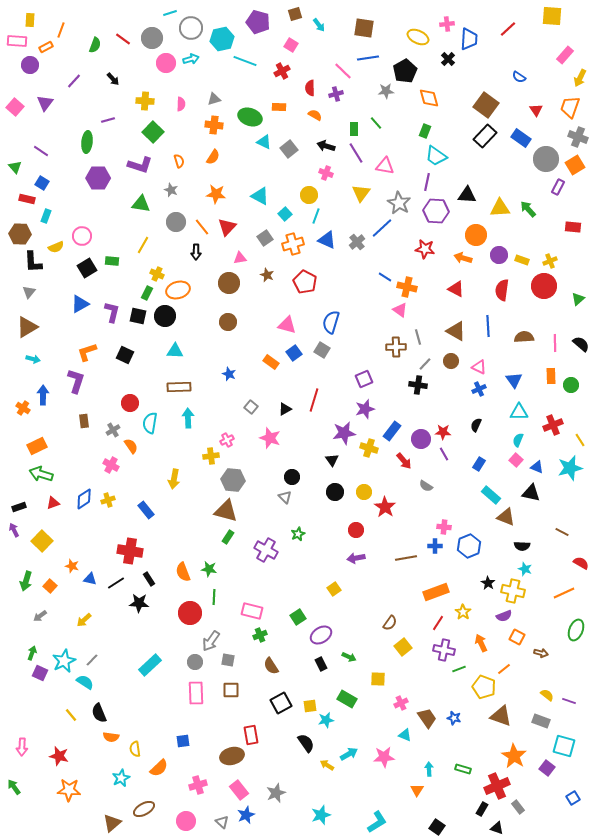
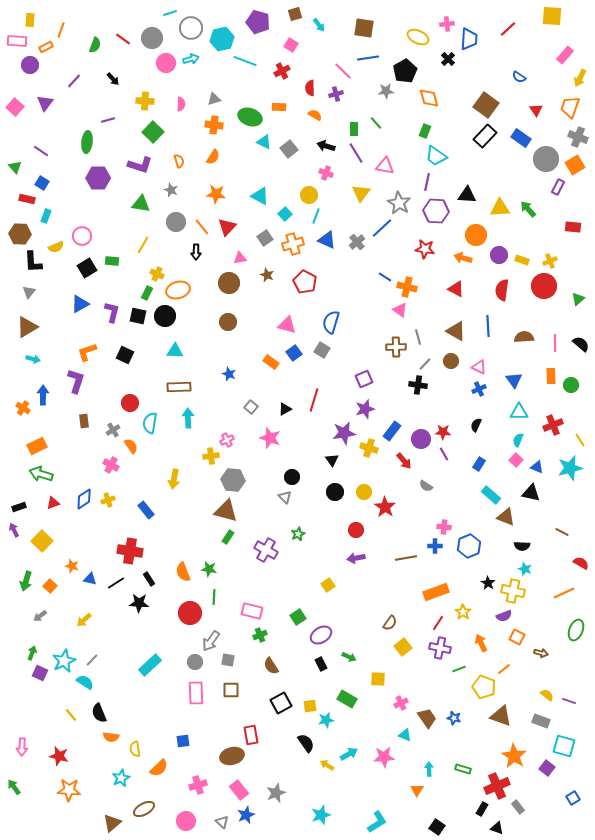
yellow square at (334, 589): moved 6 px left, 4 px up
purple cross at (444, 650): moved 4 px left, 2 px up
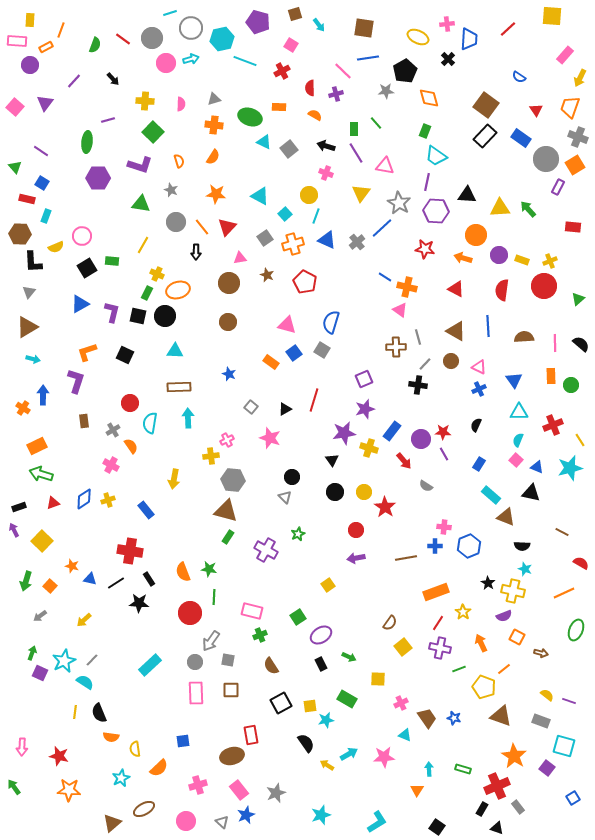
yellow line at (71, 715): moved 4 px right, 3 px up; rotated 48 degrees clockwise
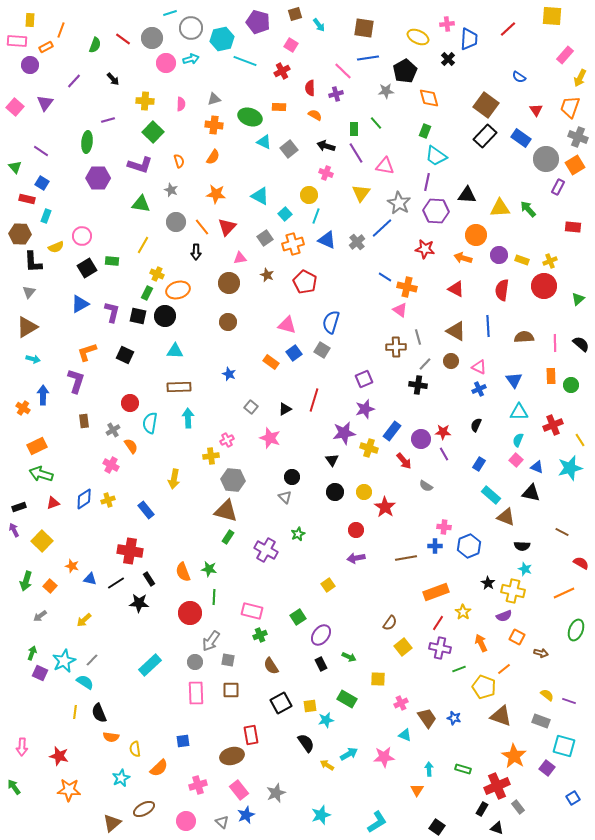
purple ellipse at (321, 635): rotated 20 degrees counterclockwise
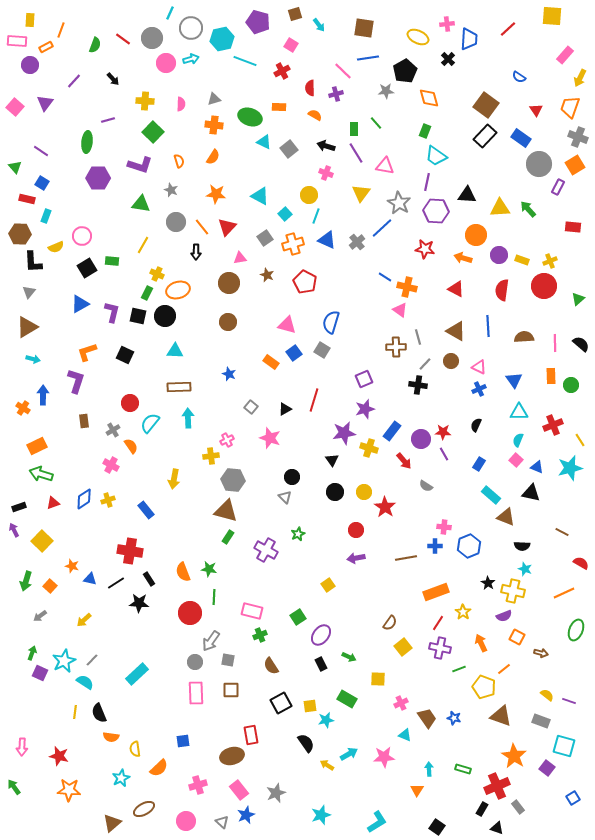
cyan line at (170, 13): rotated 48 degrees counterclockwise
gray circle at (546, 159): moved 7 px left, 5 px down
cyan semicircle at (150, 423): rotated 30 degrees clockwise
cyan rectangle at (150, 665): moved 13 px left, 9 px down
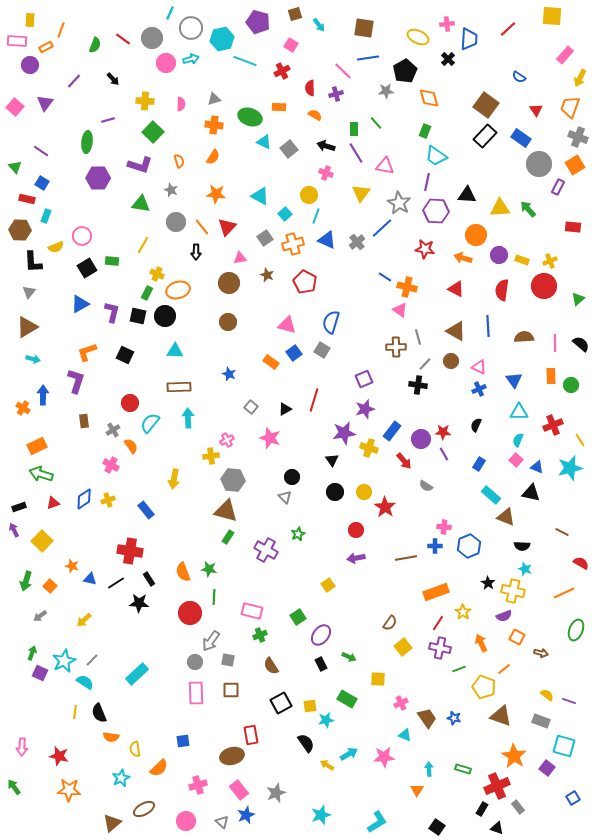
brown hexagon at (20, 234): moved 4 px up
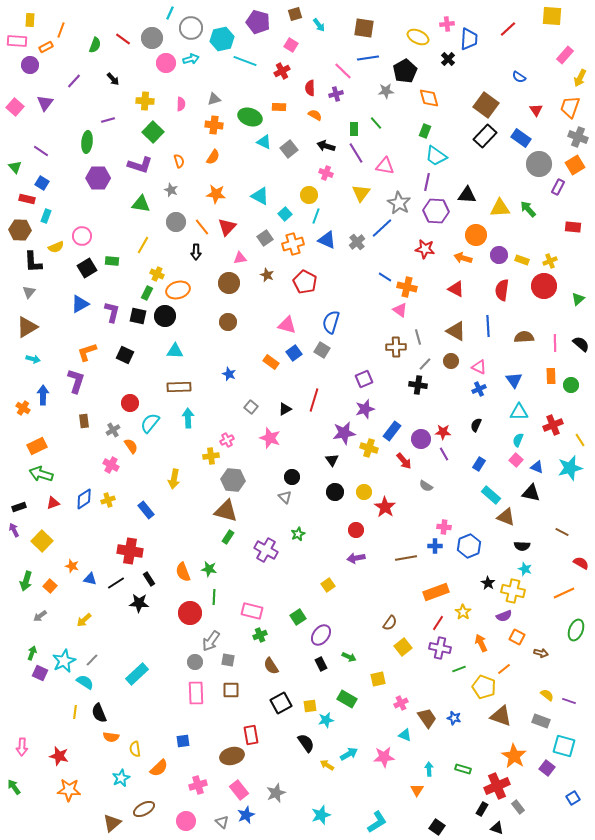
yellow square at (378, 679): rotated 14 degrees counterclockwise
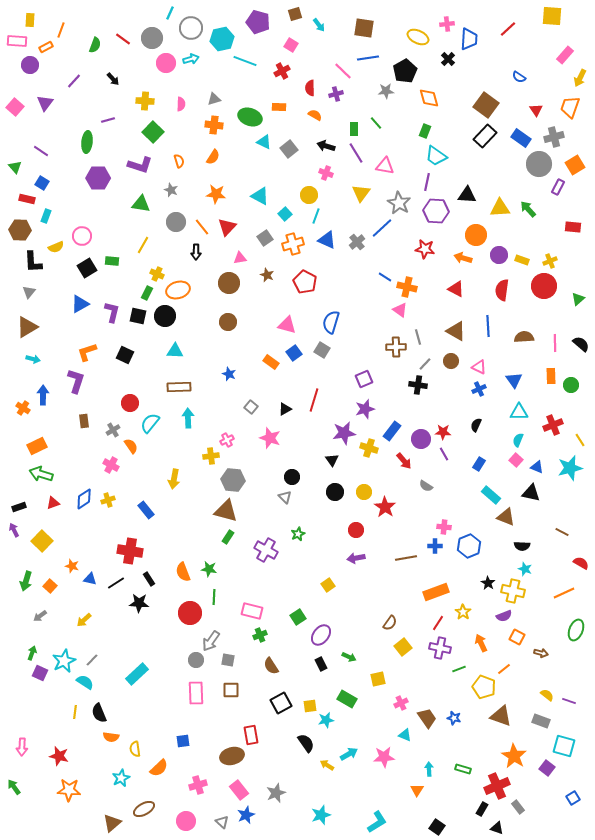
gray cross at (578, 137): moved 24 px left; rotated 36 degrees counterclockwise
gray circle at (195, 662): moved 1 px right, 2 px up
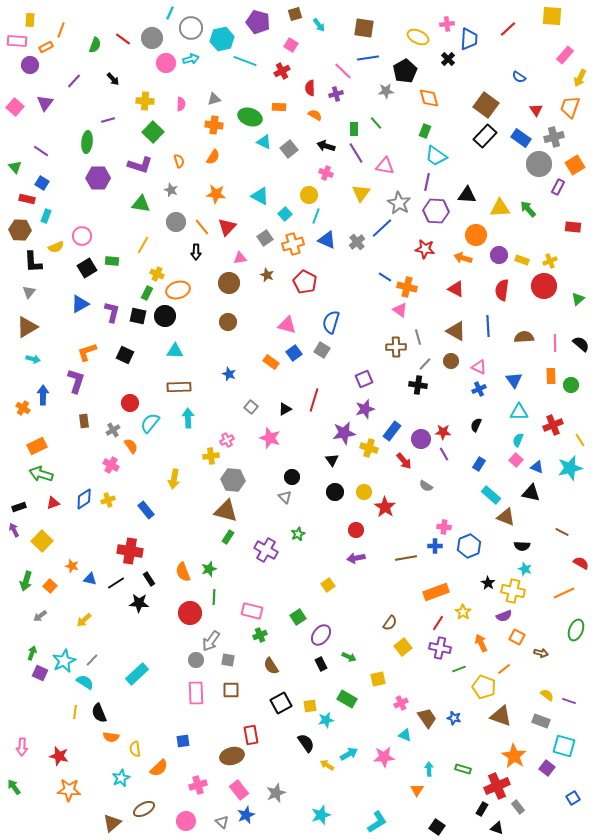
green star at (209, 569): rotated 28 degrees counterclockwise
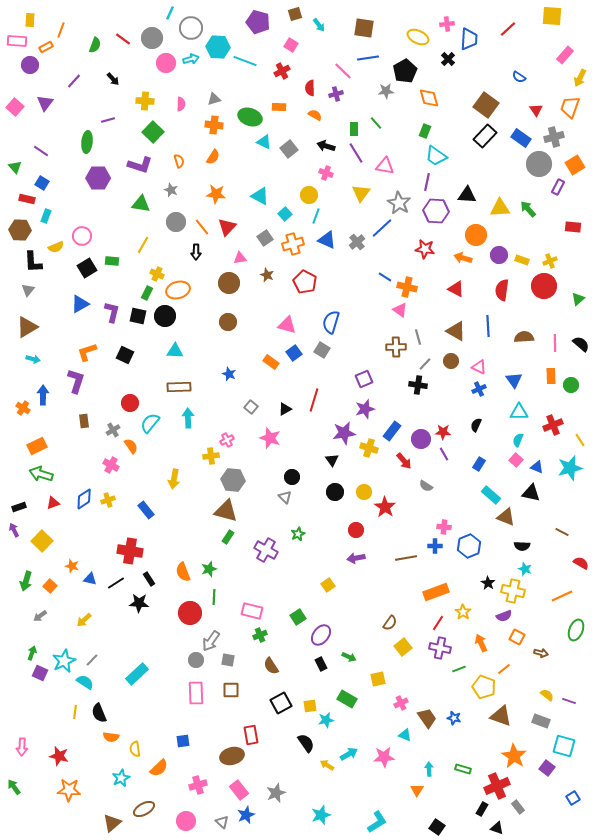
cyan hexagon at (222, 39): moved 4 px left, 8 px down; rotated 15 degrees clockwise
gray triangle at (29, 292): moved 1 px left, 2 px up
orange line at (564, 593): moved 2 px left, 3 px down
